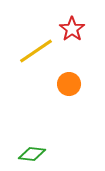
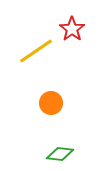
orange circle: moved 18 px left, 19 px down
green diamond: moved 28 px right
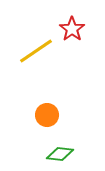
orange circle: moved 4 px left, 12 px down
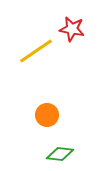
red star: rotated 25 degrees counterclockwise
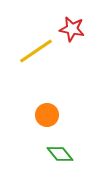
green diamond: rotated 44 degrees clockwise
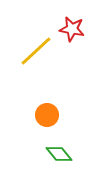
yellow line: rotated 9 degrees counterclockwise
green diamond: moved 1 px left
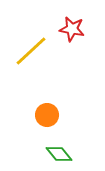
yellow line: moved 5 px left
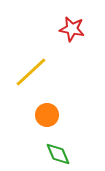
yellow line: moved 21 px down
green diamond: moved 1 px left; rotated 16 degrees clockwise
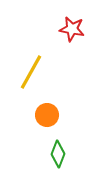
yellow line: rotated 18 degrees counterclockwise
green diamond: rotated 44 degrees clockwise
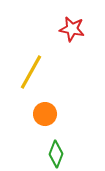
orange circle: moved 2 px left, 1 px up
green diamond: moved 2 px left
